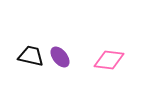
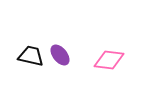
purple ellipse: moved 2 px up
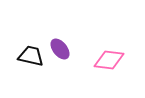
purple ellipse: moved 6 px up
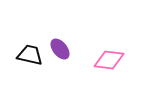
black trapezoid: moved 1 px left, 1 px up
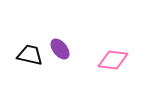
pink diamond: moved 4 px right
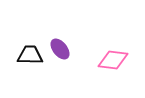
black trapezoid: rotated 12 degrees counterclockwise
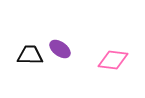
purple ellipse: rotated 15 degrees counterclockwise
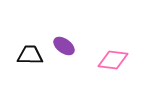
purple ellipse: moved 4 px right, 3 px up
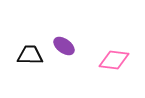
pink diamond: moved 1 px right
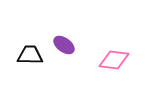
purple ellipse: moved 1 px up
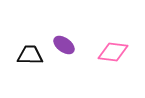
pink diamond: moved 1 px left, 8 px up
